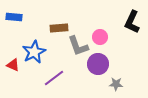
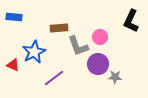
black L-shape: moved 1 px left, 1 px up
gray star: moved 1 px left, 7 px up
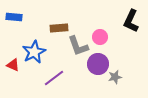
gray star: rotated 16 degrees counterclockwise
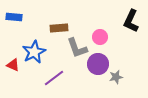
gray L-shape: moved 1 px left, 2 px down
gray star: moved 1 px right
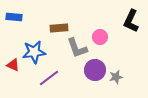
blue star: rotated 20 degrees clockwise
purple circle: moved 3 px left, 6 px down
purple line: moved 5 px left
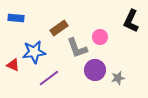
blue rectangle: moved 2 px right, 1 px down
brown rectangle: rotated 30 degrees counterclockwise
gray star: moved 2 px right, 1 px down
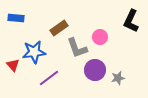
red triangle: rotated 24 degrees clockwise
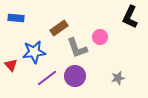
black L-shape: moved 1 px left, 4 px up
red triangle: moved 2 px left
purple circle: moved 20 px left, 6 px down
purple line: moved 2 px left
